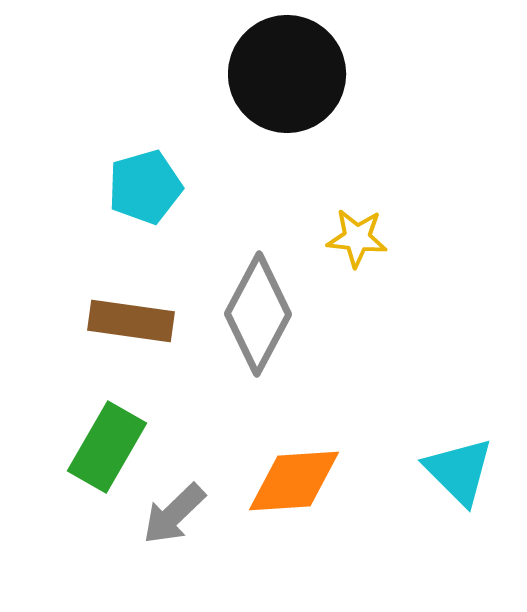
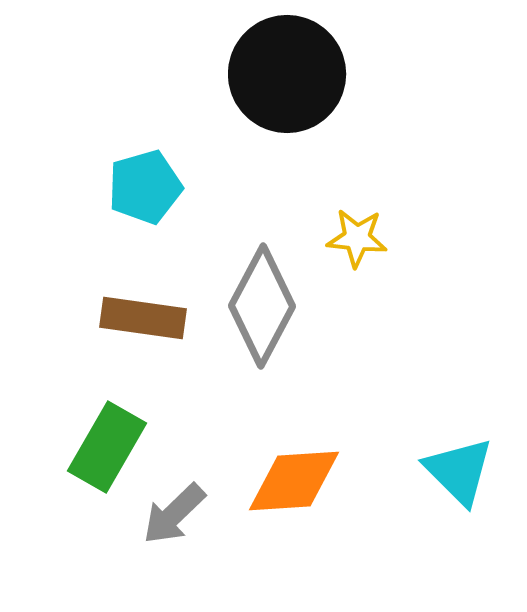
gray diamond: moved 4 px right, 8 px up
brown rectangle: moved 12 px right, 3 px up
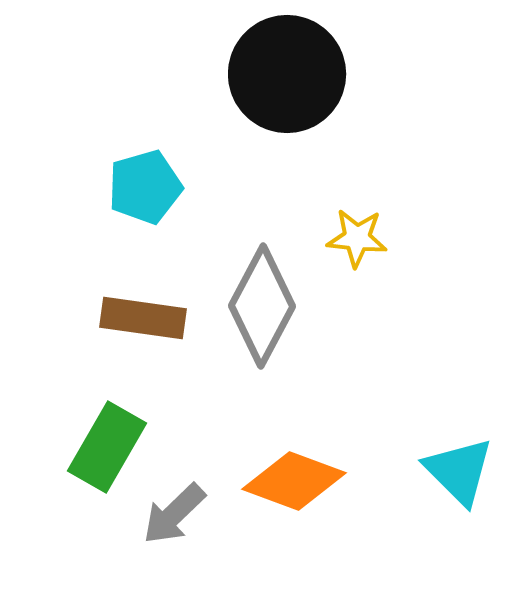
orange diamond: rotated 24 degrees clockwise
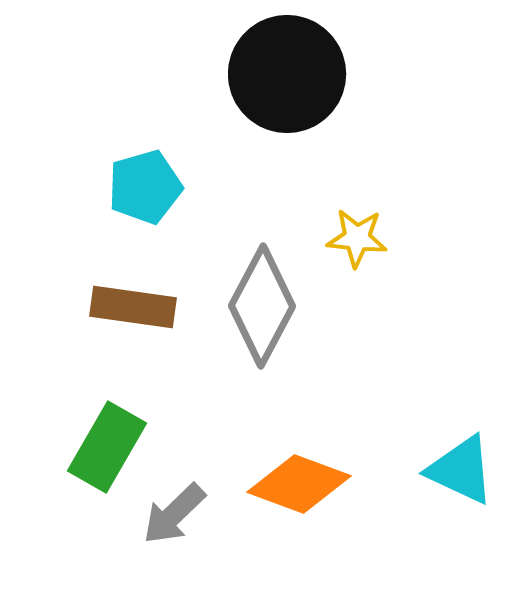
brown rectangle: moved 10 px left, 11 px up
cyan triangle: moved 2 px right, 1 px up; rotated 20 degrees counterclockwise
orange diamond: moved 5 px right, 3 px down
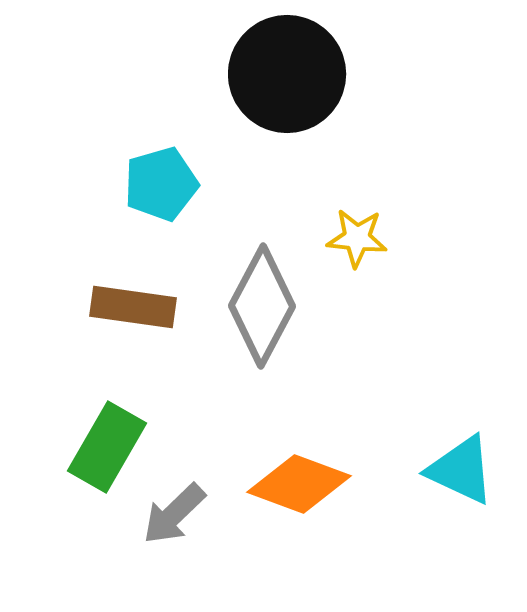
cyan pentagon: moved 16 px right, 3 px up
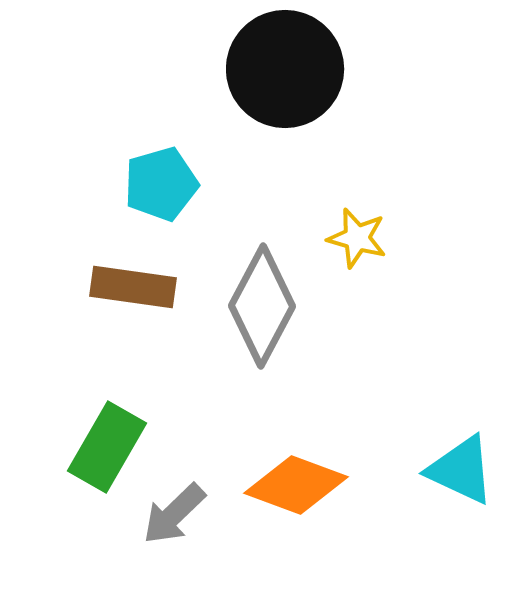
black circle: moved 2 px left, 5 px up
yellow star: rotated 10 degrees clockwise
brown rectangle: moved 20 px up
orange diamond: moved 3 px left, 1 px down
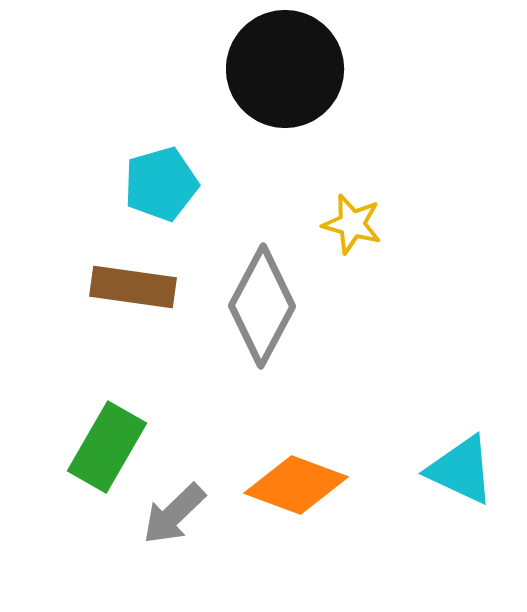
yellow star: moved 5 px left, 14 px up
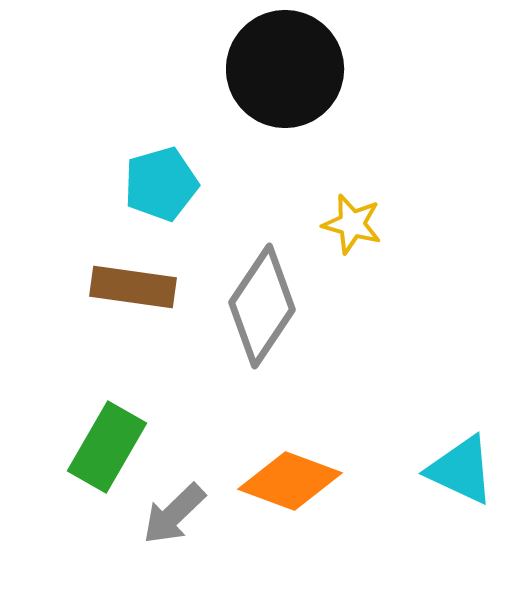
gray diamond: rotated 6 degrees clockwise
orange diamond: moved 6 px left, 4 px up
